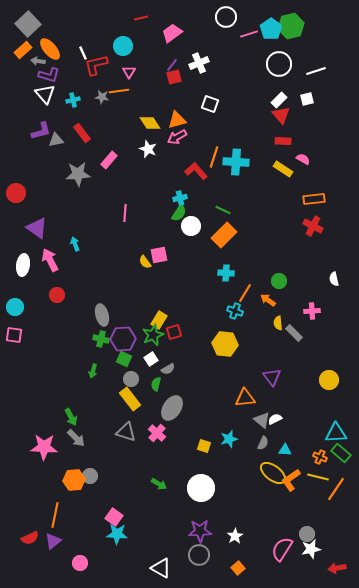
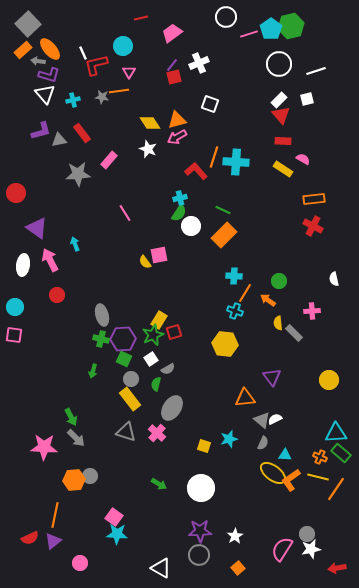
gray triangle at (56, 140): moved 3 px right
pink line at (125, 213): rotated 36 degrees counterclockwise
cyan cross at (226, 273): moved 8 px right, 3 px down
cyan triangle at (285, 450): moved 5 px down
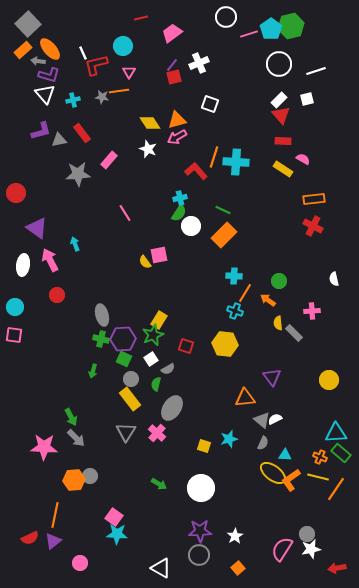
red square at (174, 332): moved 12 px right, 14 px down; rotated 35 degrees clockwise
gray triangle at (126, 432): rotated 45 degrees clockwise
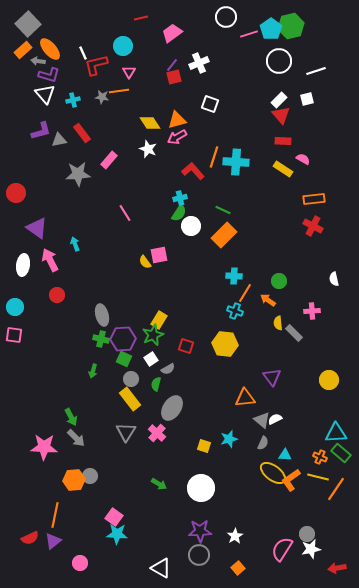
white circle at (279, 64): moved 3 px up
red L-shape at (196, 171): moved 3 px left
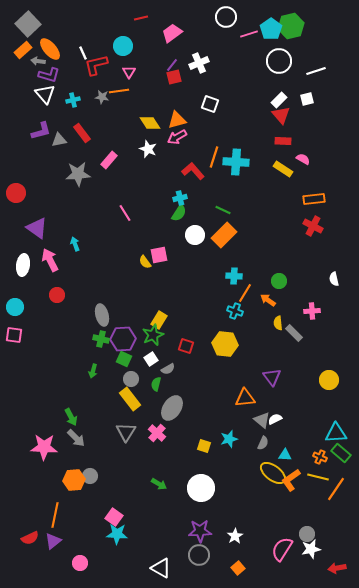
white circle at (191, 226): moved 4 px right, 9 px down
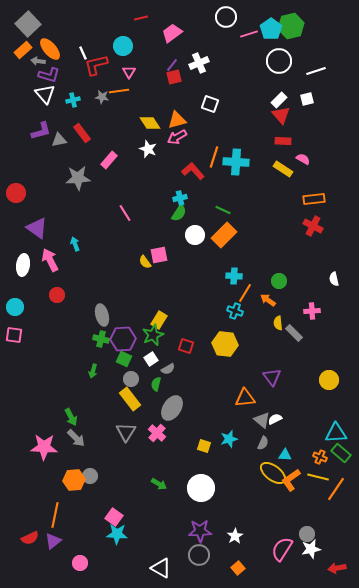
gray star at (78, 174): moved 4 px down
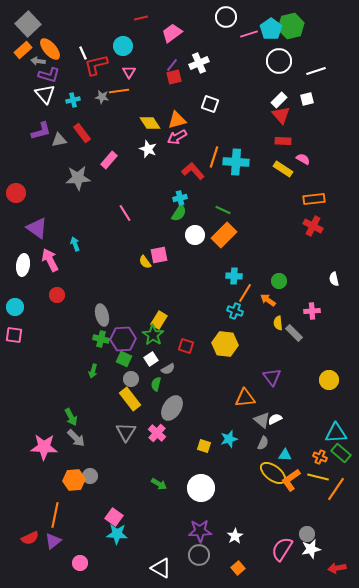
green star at (153, 335): rotated 15 degrees counterclockwise
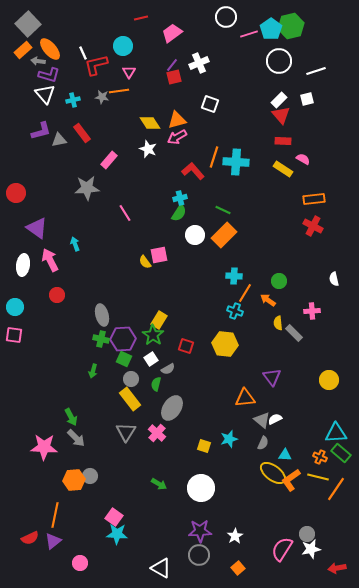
gray star at (78, 178): moved 9 px right, 10 px down
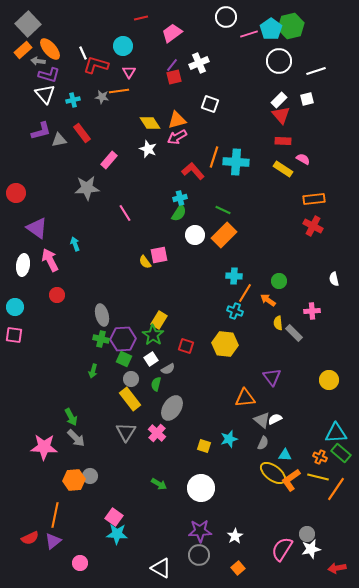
red L-shape at (96, 65): rotated 30 degrees clockwise
